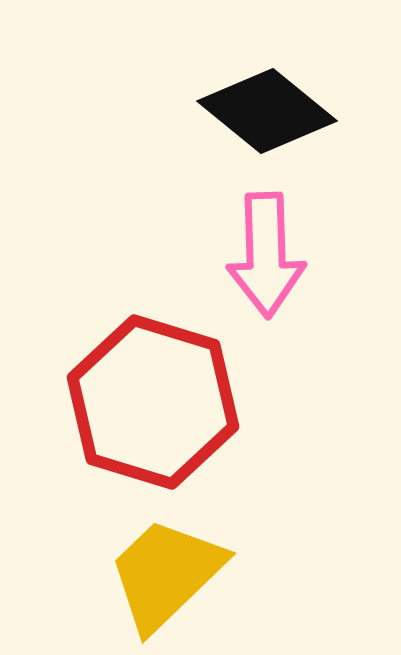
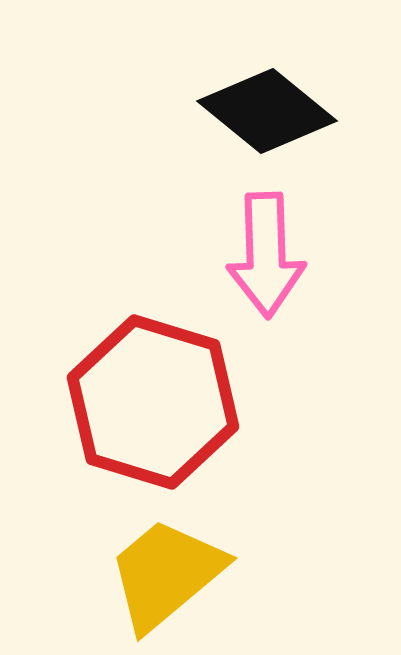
yellow trapezoid: rotated 4 degrees clockwise
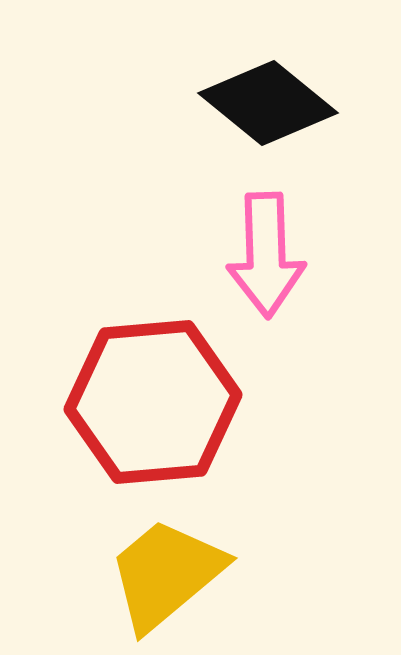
black diamond: moved 1 px right, 8 px up
red hexagon: rotated 22 degrees counterclockwise
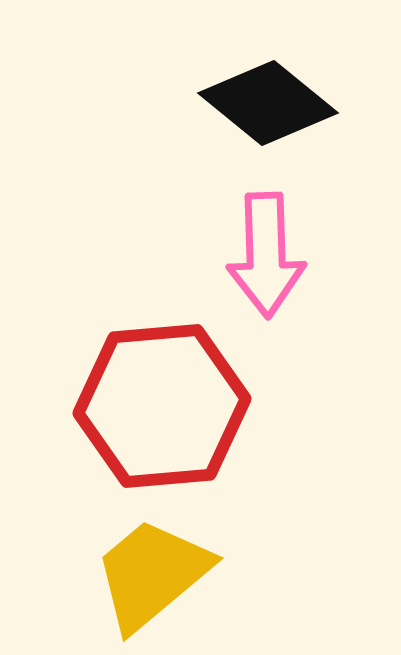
red hexagon: moved 9 px right, 4 px down
yellow trapezoid: moved 14 px left
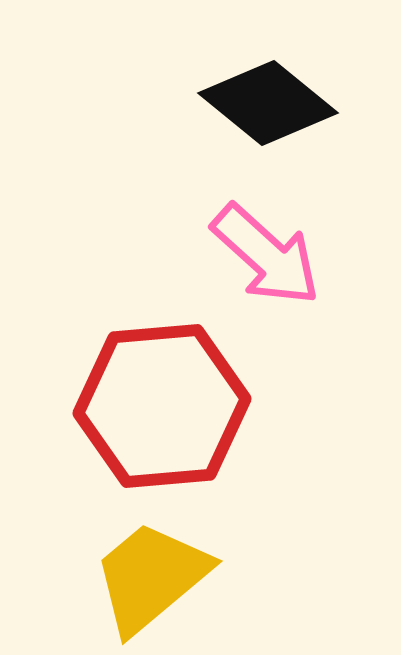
pink arrow: rotated 46 degrees counterclockwise
yellow trapezoid: moved 1 px left, 3 px down
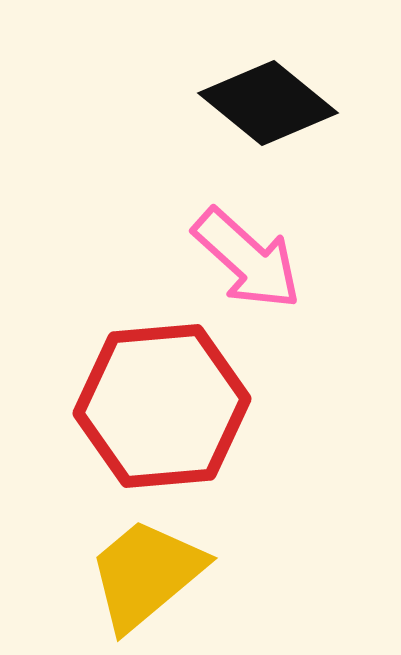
pink arrow: moved 19 px left, 4 px down
yellow trapezoid: moved 5 px left, 3 px up
